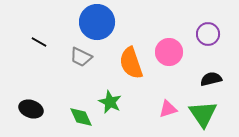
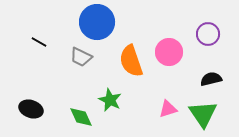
orange semicircle: moved 2 px up
green star: moved 2 px up
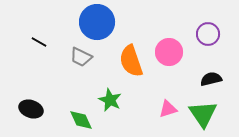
green diamond: moved 3 px down
